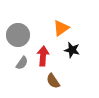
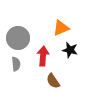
orange triangle: rotated 12 degrees clockwise
gray circle: moved 3 px down
black star: moved 2 px left
gray semicircle: moved 6 px left, 1 px down; rotated 40 degrees counterclockwise
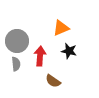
gray circle: moved 1 px left, 3 px down
black star: moved 1 px left, 1 px down
red arrow: moved 3 px left
brown semicircle: rotated 21 degrees counterclockwise
